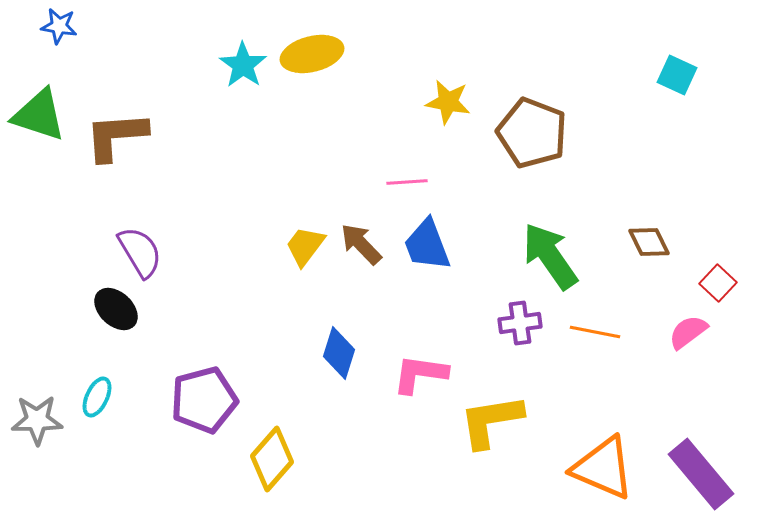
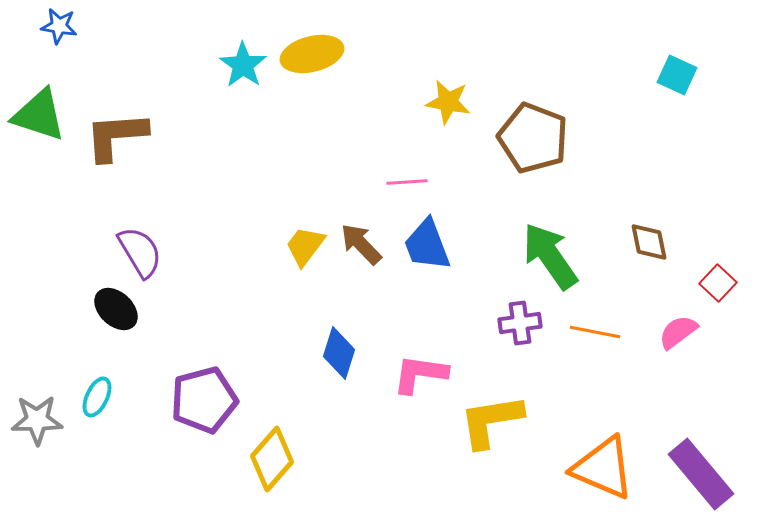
brown pentagon: moved 1 px right, 5 px down
brown diamond: rotated 15 degrees clockwise
pink semicircle: moved 10 px left
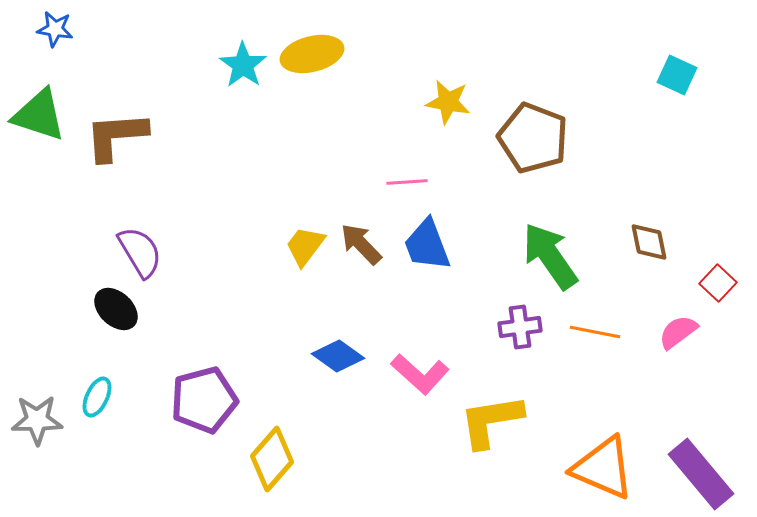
blue star: moved 4 px left, 3 px down
purple cross: moved 4 px down
blue diamond: moved 1 px left, 3 px down; rotated 72 degrees counterclockwise
pink L-shape: rotated 146 degrees counterclockwise
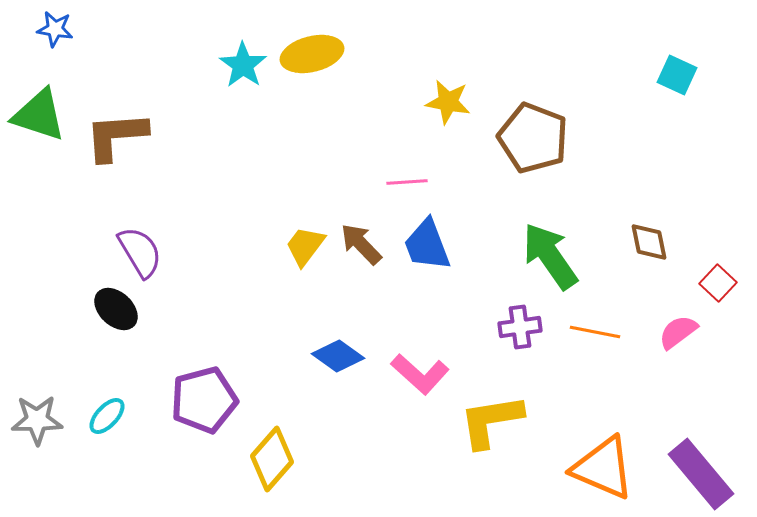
cyan ellipse: moved 10 px right, 19 px down; rotated 18 degrees clockwise
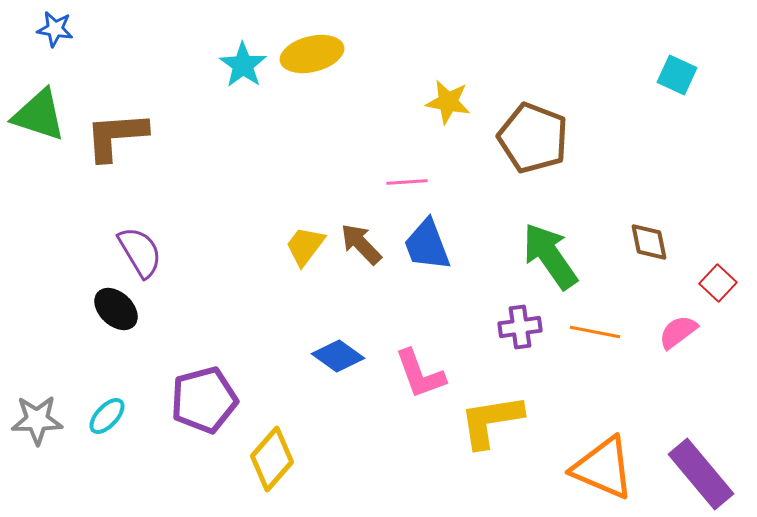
pink L-shape: rotated 28 degrees clockwise
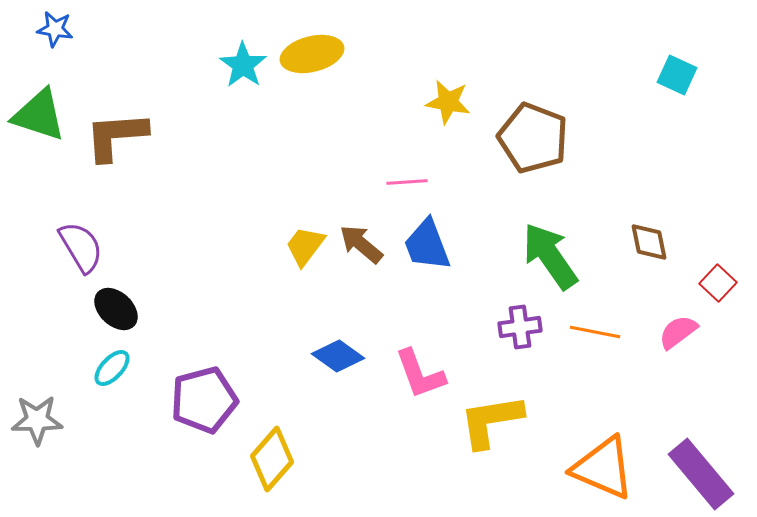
brown arrow: rotated 6 degrees counterclockwise
purple semicircle: moved 59 px left, 5 px up
cyan ellipse: moved 5 px right, 48 px up
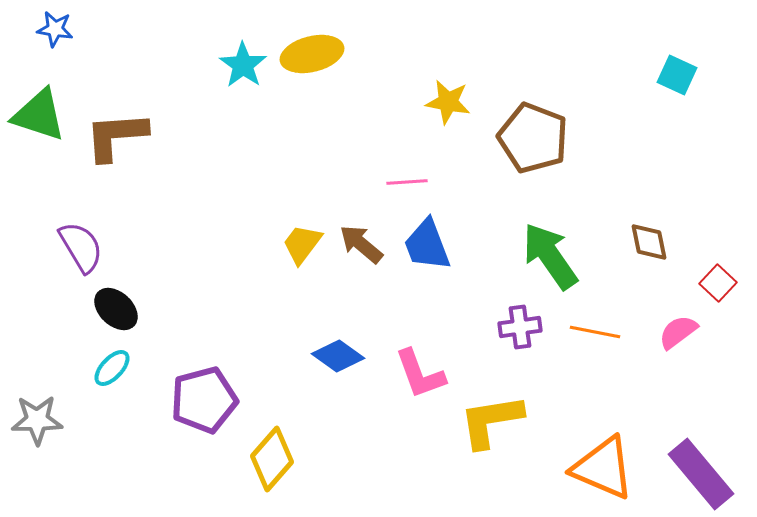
yellow trapezoid: moved 3 px left, 2 px up
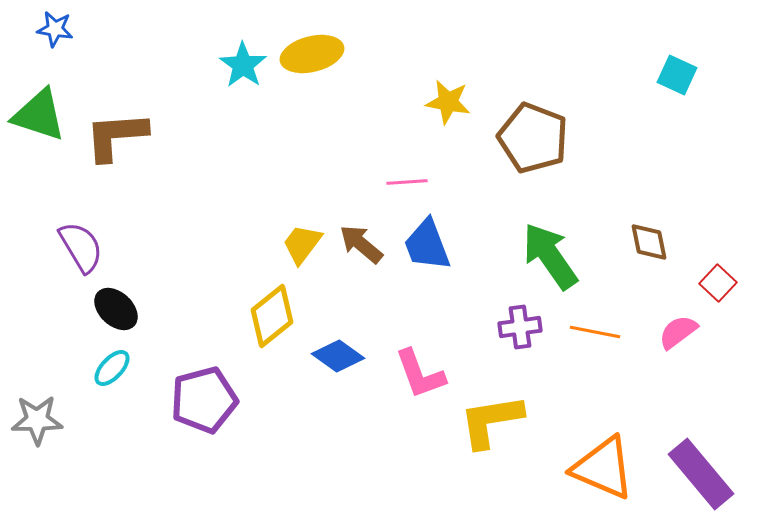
yellow diamond: moved 143 px up; rotated 10 degrees clockwise
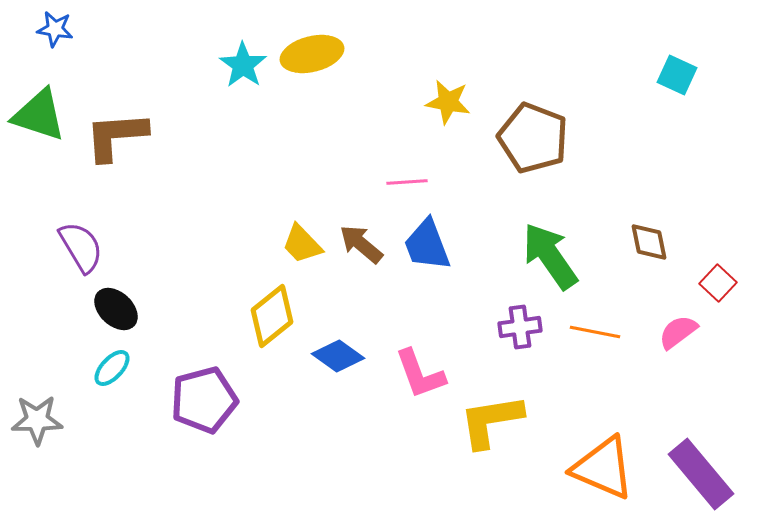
yellow trapezoid: rotated 81 degrees counterclockwise
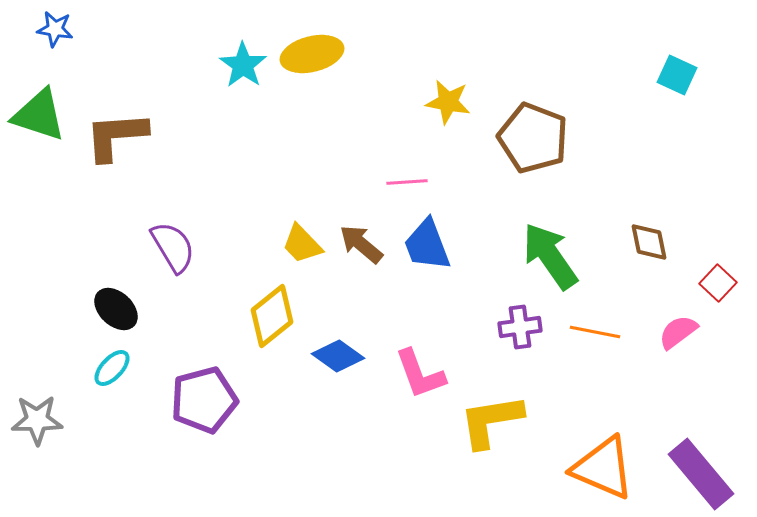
purple semicircle: moved 92 px right
